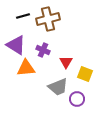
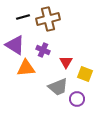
black line: moved 1 px down
purple triangle: moved 1 px left
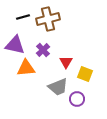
purple triangle: rotated 20 degrees counterclockwise
purple cross: rotated 24 degrees clockwise
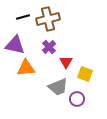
purple cross: moved 6 px right, 3 px up
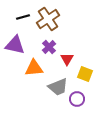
brown cross: rotated 20 degrees counterclockwise
red triangle: moved 1 px right, 3 px up
orange triangle: moved 8 px right
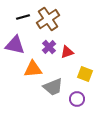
red triangle: moved 7 px up; rotated 40 degrees clockwise
orange triangle: moved 1 px left, 1 px down
gray trapezoid: moved 5 px left
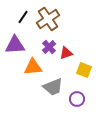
black line: rotated 40 degrees counterclockwise
purple triangle: rotated 15 degrees counterclockwise
red triangle: moved 1 px left, 1 px down
orange triangle: moved 2 px up
yellow square: moved 1 px left, 4 px up
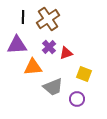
black line: rotated 32 degrees counterclockwise
purple triangle: moved 2 px right
yellow square: moved 4 px down
